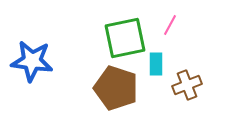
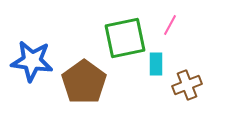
brown pentagon: moved 32 px left, 6 px up; rotated 18 degrees clockwise
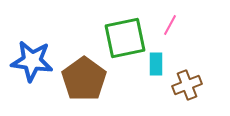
brown pentagon: moved 3 px up
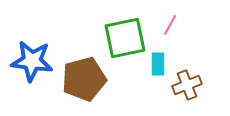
cyan rectangle: moved 2 px right
brown pentagon: rotated 21 degrees clockwise
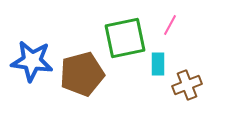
brown pentagon: moved 2 px left, 5 px up
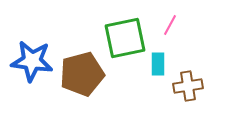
brown cross: moved 1 px right, 1 px down; rotated 12 degrees clockwise
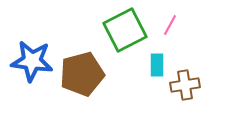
green square: moved 8 px up; rotated 15 degrees counterclockwise
cyan rectangle: moved 1 px left, 1 px down
brown cross: moved 3 px left, 1 px up
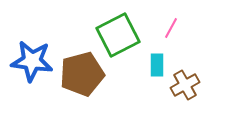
pink line: moved 1 px right, 3 px down
green square: moved 7 px left, 5 px down
brown cross: rotated 20 degrees counterclockwise
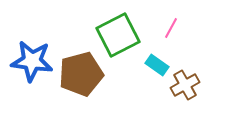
cyan rectangle: rotated 55 degrees counterclockwise
brown pentagon: moved 1 px left
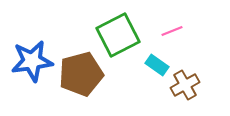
pink line: moved 1 px right, 3 px down; rotated 40 degrees clockwise
blue star: rotated 15 degrees counterclockwise
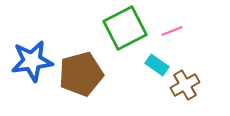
green square: moved 7 px right, 7 px up
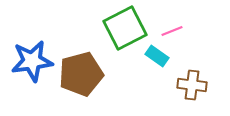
cyan rectangle: moved 9 px up
brown cross: moved 7 px right; rotated 36 degrees clockwise
